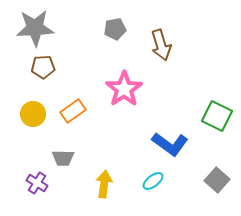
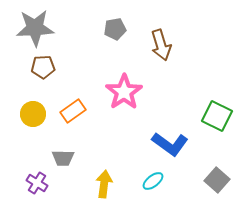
pink star: moved 3 px down
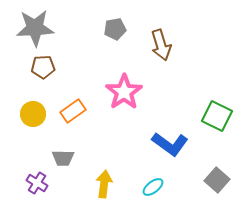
cyan ellipse: moved 6 px down
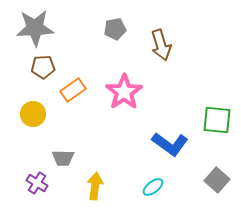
orange rectangle: moved 21 px up
green square: moved 4 px down; rotated 20 degrees counterclockwise
yellow arrow: moved 9 px left, 2 px down
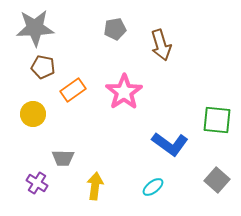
brown pentagon: rotated 15 degrees clockwise
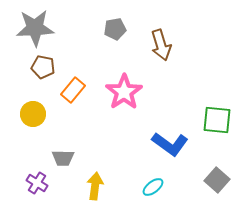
orange rectangle: rotated 15 degrees counterclockwise
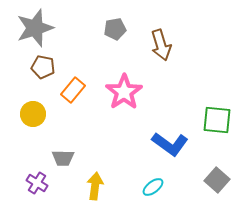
gray star: rotated 15 degrees counterclockwise
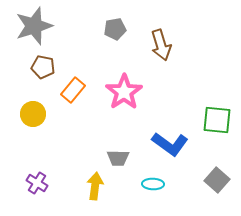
gray star: moved 1 px left, 2 px up
gray trapezoid: moved 55 px right
cyan ellipse: moved 3 px up; rotated 40 degrees clockwise
